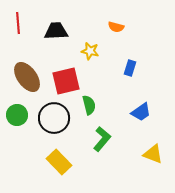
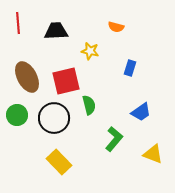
brown ellipse: rotated 8 degrees clockwise
green L-shape: moved 12 px right
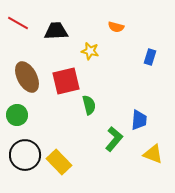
red line: rotated 55 degrees counterclockwise
blue rectangle: moved 20 px right, 11 px up
blue trapezoid: moved 2 px left, 8 px down; rotated 50 degrees counterclockwise
black circle: moved 29 px left, 37 px down
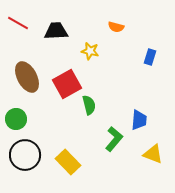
red square: moved 1 px right, 3 px down; rotated 16 degrees counterclockwise
green circle: moved 1 px left, 4 px down
yellow rectangle: moved 9 px right
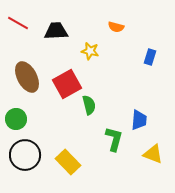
green L-shape: rotated 25 degrees counterclockwise
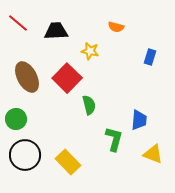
red line: rotated 10 degrees clockwise
red square: moved 6 px up; rotated 16 degrees counterclockwise
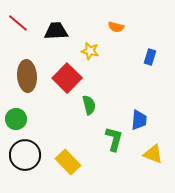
brown ellipse: moved 1 px up; rotated 24 degrees clockwise
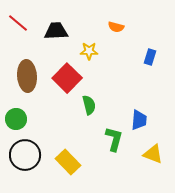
yellow star: moved 1 px left; rotated 12 degrees counterclockwise
